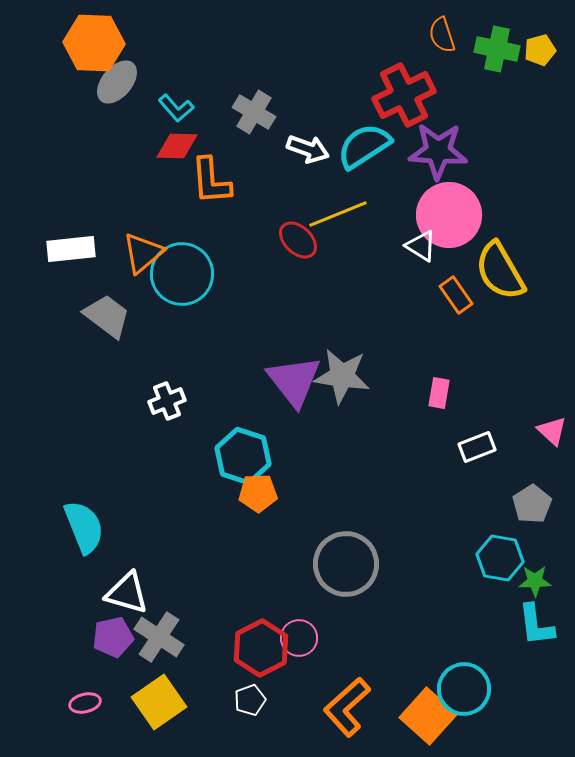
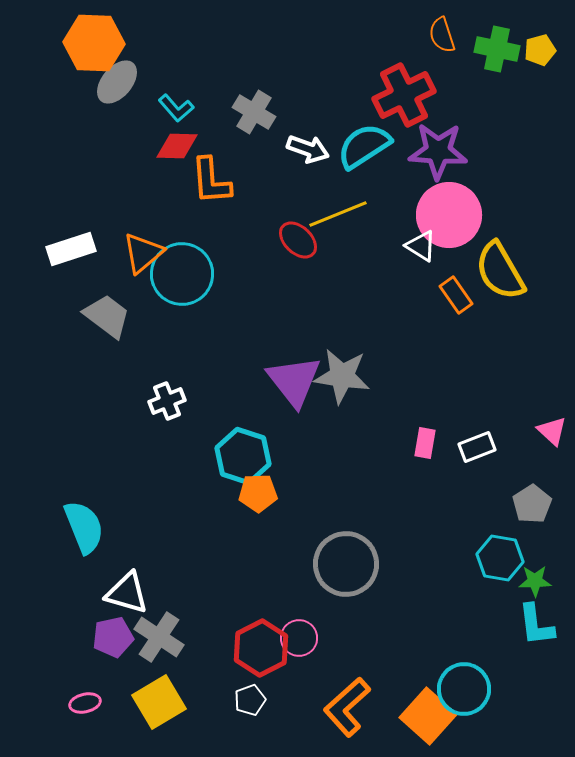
white rectangle at (71, 249): rotated 12 degrees counterclockwise
pink rectangle at (439, 393): moved 14 px left, 50 px down
yellow square at (159, 702): rotated 4 degrees clockwise
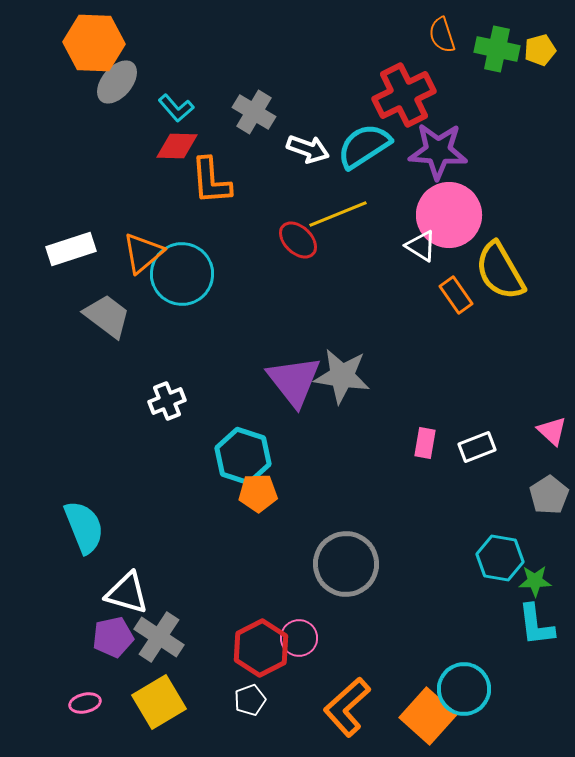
gray pentagon at (532, 504): moved 17 px right, 9 px up
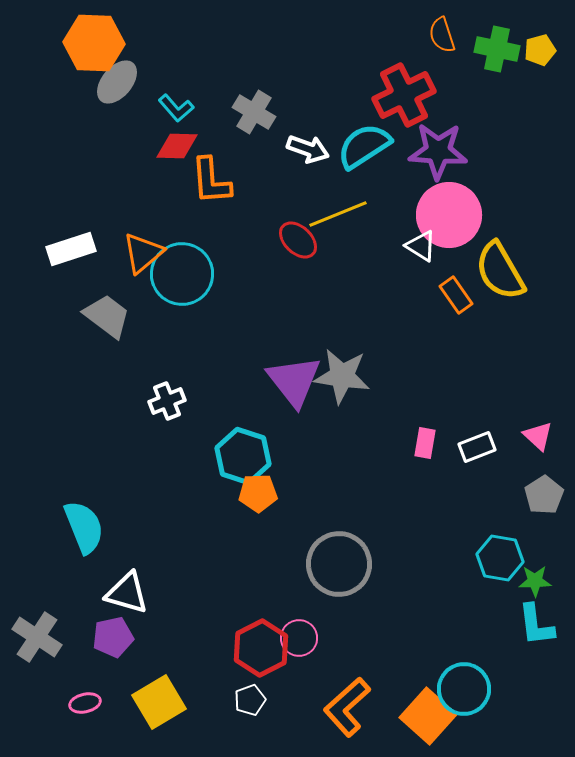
pink triangle at (552, 431): moved 14 px left, 5 px down
gray pentagon at (549, 495): moved 5 px left
gray circle at (346, 564): moved 7 px left
gray cross at (159, 637): moved 122 px left
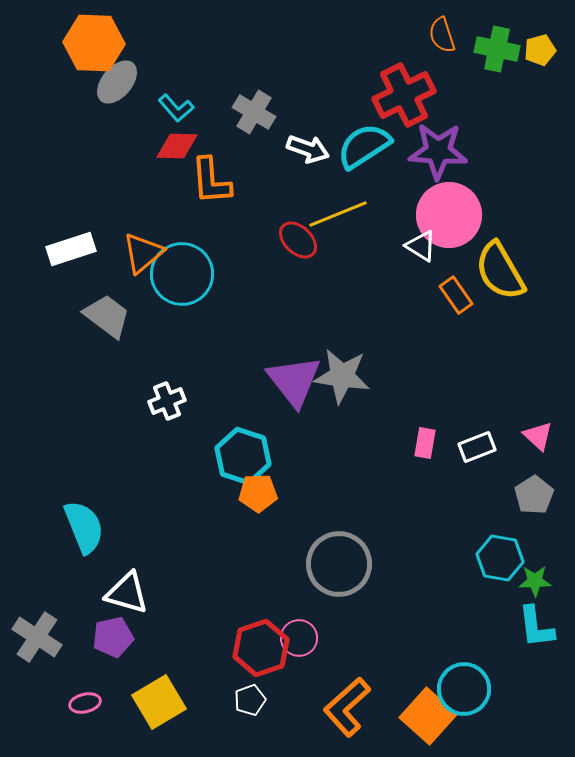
gray pentagon at (544, 495): moved 10 px left
cyan L-shape at (536, 625): moved 2 px down
red hexagon at (261, 648): rotated 8 degrees clockwise
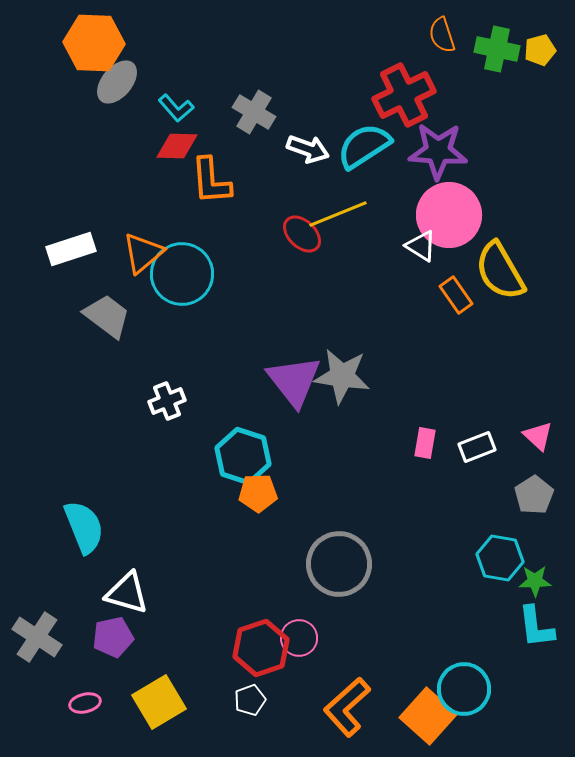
red ellipse at (298, 240): moved 4 px right, 6 px up
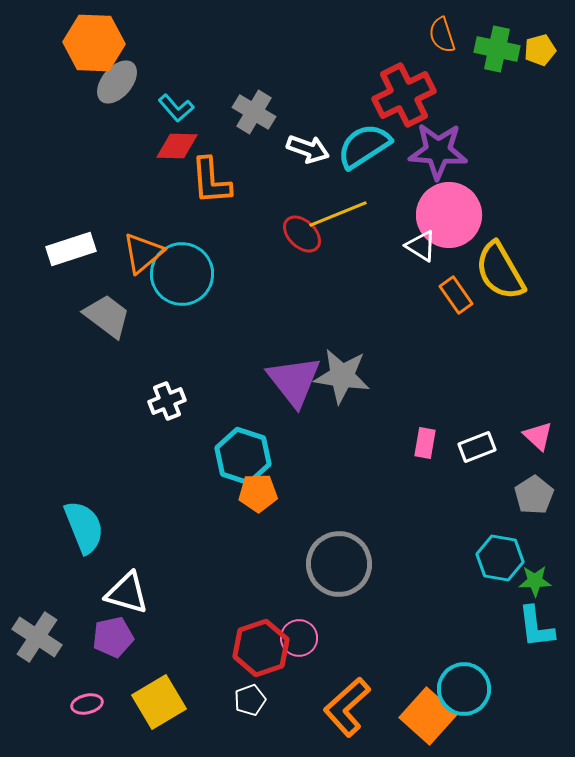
pink ellipse at (85, 703): moved 2 px right, 1 px down
